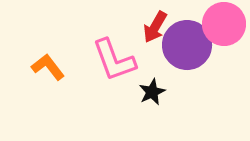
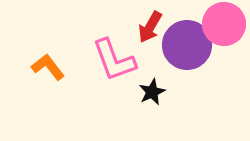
red arrow: moved 5 px left
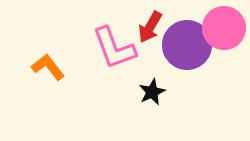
pink circle: moved 4 px down
pink L-shape: moved 12 px up
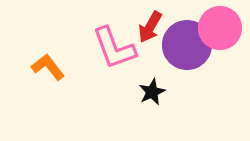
pink circle: moved 4 px left
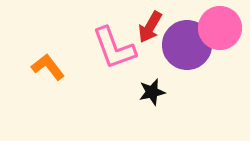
black star: rotated 12 degrees clockwise
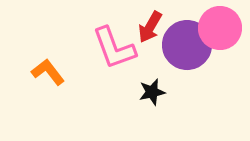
orange L-shape: moved 5 px down
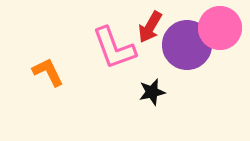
orange L-shape: rotated 12 degrees clockwise
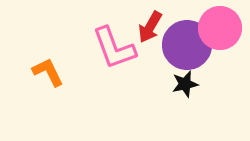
black star: moved 33 px right, 8 px up
